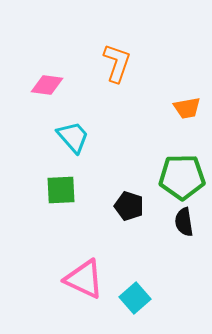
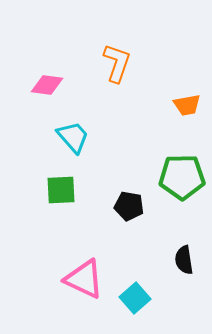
orange trapezoid: moved 3 px up
black pentagon: rotated 8 degrees counterclockwise
black semicircle: moved 38 px down
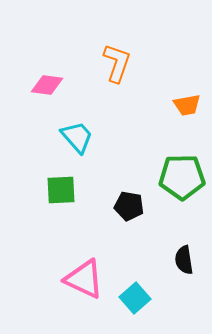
cyan trapezoid: moved 4 px right
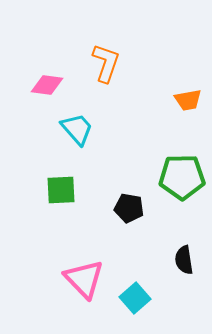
orange L-shape: moved 11 px left
orange trapezoid: moved 1 px right, 5 px up
cyan trapezoid: moved 8 px up
black pentagon: moved 2 px down
pink triangle: rotated 21 degrees clockwise
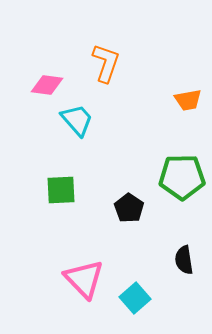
cyan trapezoid: moved 9 px up
black pentagon: rotated 24 degrees clockwise
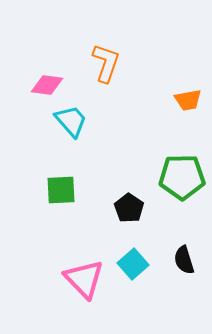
cyan trapezoid: moved 6 px left, 1 px down
black semicircle: rotated 8 degrees counterclockwise
cyan square: moved 2 px left, 34 px up
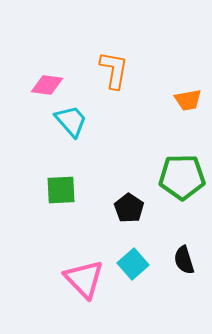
orange L-shape: moved 8 px right, 7 px down; rotated 9 degrees counterclockwise
